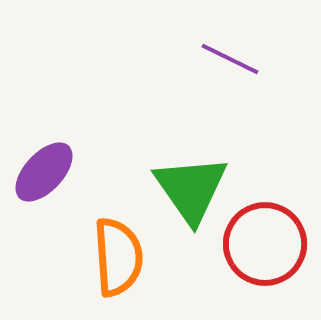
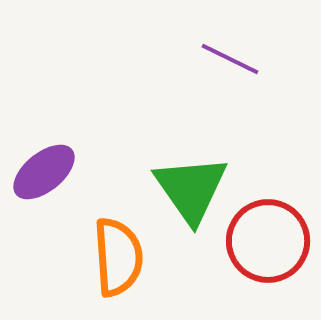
purple ellipse: rotated 8 degrees clockwise
red circle: moved 3 px right, 3 px up
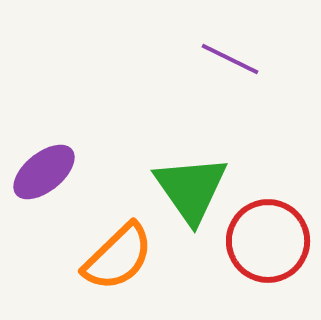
orange semicircle: rotated 50 degrees clockwise
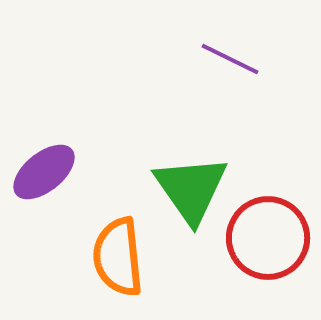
red circle: moved 3 px up
orange semicircle: rotated 128 degrees clockwise
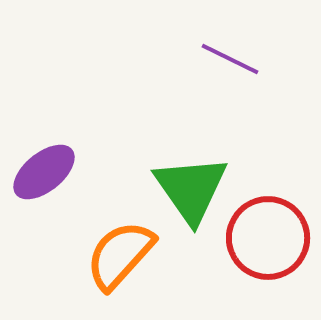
orange semicircle: moved 2 px right, 2 px up; rotated 48 degrees clockwise
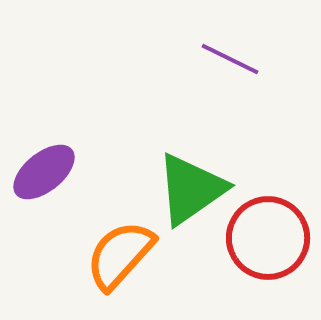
green triangle: rotated 30 degrees clockwise
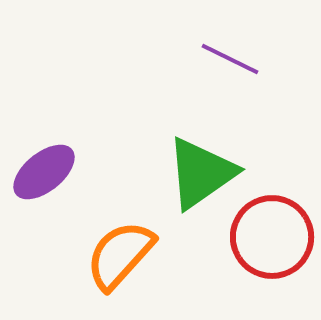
green triangle: moved 10 px right, 16 px up
red circle: moved 4 px right, 1 px up
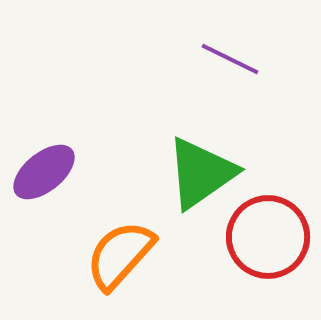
red circle: moved 4 px left
